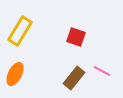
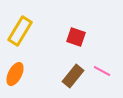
brown rectangle: moved 1 px left, 2 px up
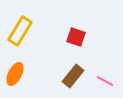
pink line: moved 3 px right, 10 px down
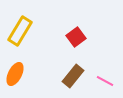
red square: rotated 36 degrees clockwise
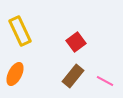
yellow rectangle: rotated 56 degrees counterclockwise
red square: moved 5 px down
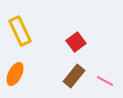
brown rectangle: moved 1 px right
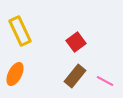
brown rectangle: moved 1 px right
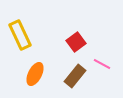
yellow rectangle: moved 4 px down
orange ellipse: moved 20 px right
pink line: moved 3 px left, 17 px up
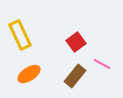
orange ellipse: moved 6 px left; rotated 30 degrees clockwise
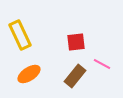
red square: rotated 30 degrees clockwise
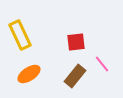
pink line: rotated 24 degrees clockwise
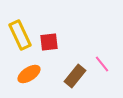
red square: moved 27 px left
